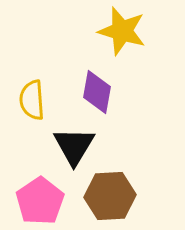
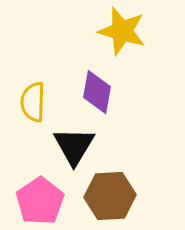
yellow semicircle: moved 1 px right, 2 px down; rotated 6 degrees clockwise
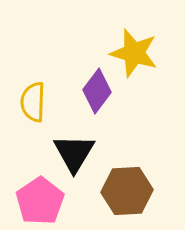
yellow star: moved 12 px right, 22 px down
purple diamond: moved 1 px up; rotated 27 degrees clockwise
black triangle: moved 7 px down
brown hexagon: moved 17 px right, 5 px up
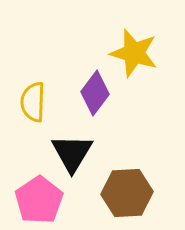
purple diamond: moved 2 px left, 2 px down
black triangle: moved 2 px left
brown hexagon: moved 2 px down
pink pentagon: moved 1 px left, 1 px up
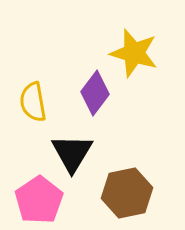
yellow semicircle: rotated 12 degrees counterclockwise
brown hexagon: rotated 9 degrees counterclockwise
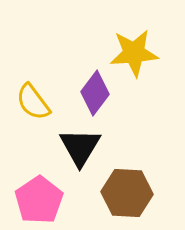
yellow star: rotated 21 degrees counterclockwise
yellow semicircle: rotated 27 degrees counterclockwise
black triangle: moved 8 px right, 6 px up
brown hexagon: rotated 15 degrees clockwise
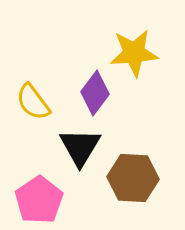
brown hexagon: moved 6 px right, 15 px up
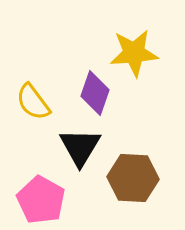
purple diamond: rotated 18 degrees counterclockwise
pink pentagon: moved 2 px right; rotated 9 degrees counterclockwise
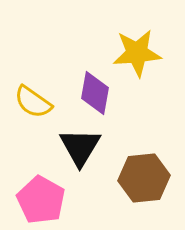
yellow star: moved 3 px right
purple diamond: rotated 9 degrees counterclockwise
yellow semicircle: rotated 18 degrees counterclockwise
brown hexagon: moved 11 px right; rotated 9 degrees counterclockwise
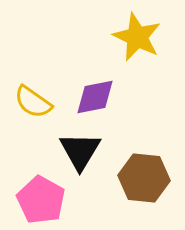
yellow star: moved 16 px up; rotated 30 degrees clockwise
purple diamond: moved 4 px down; rotated 69 degrees clockwise
black triangle: moved 4 px down
brown hexagon: rotated 12 degrees clockwise
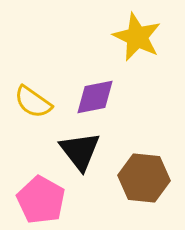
black triangle: rotated 9 degrees counterclockwise
